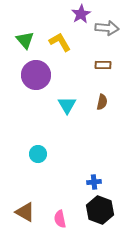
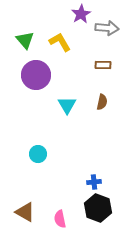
black hexagon: moved 2 px left, 2 px up
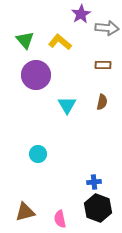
yellow L-shape: rotated 20 degrees counterclockwise
brown triangle: rotated 45 degrees counterclockwise
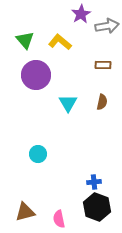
gray arrow: moved 2 px up; rotated 15 degrees counterclockwise
cyan triangle: moved 1 px right, 2 px up
black hexagon: moved 1 px left, 1 px up
pink semicircle: moved 1 px left
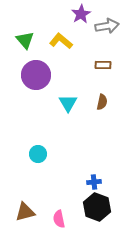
yellow L-shape: moved 1 px right, 1 px up
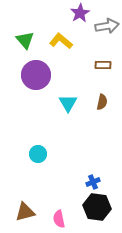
purple star: moved 1 px left, 1 px up
blue cross: moved 1 px left; rotated 16 degrees counterclockwise
black hexagon: rotated 12 degrees counterclockwise
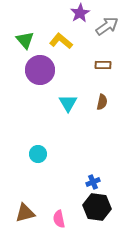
gray arrow: rotated 25 degrees counterclockwise
purple circle: moved 4 px right, 5 px up
brown triangle: moved 1 px down
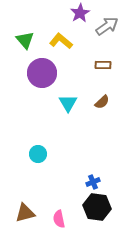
purple circle: moved 2 px right, 3 px down
brown semicircle: rotated 35 degrees clockwise
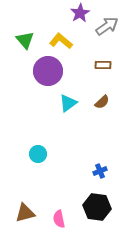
purple circle: moved 6 px right, 2 px up
cyan triangle: rotated 24 degrees clockwise
blue cross: moved 7 px right, 11 px up
